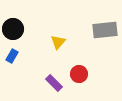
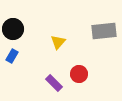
gray rectangle: moved 1 px left, 1 px down
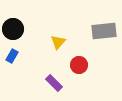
red circle: moved 9 px up
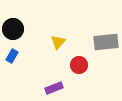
gray rectangle: moved 2 px right, 11 px down
purple rectangle: moved 5 px down; rotated 66 degrees counterclockwise
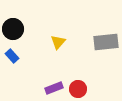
blue rectangle: rotated 72 degrees counterclockwise
red circle: moved 1 px left, 24 px down
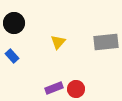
black circle: moved 1 px right, 6 px up
red circle: moved 2 px left
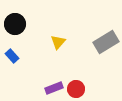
black circle: moved 1 px right, 1 px down
gray rectangle: rotated 25 degrees counterclockwise
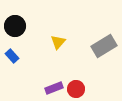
black circle: moved 2 px down
gray rectangle: moved 2 px left, 4 px down
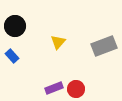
gray rectangle: rotated 10 degrees clockwise
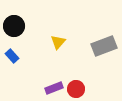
black circle: moved 1 px left
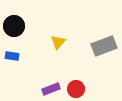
blue rectangle: rotated 40 degrees counterclockwise
purple rectangle: moved 3 px left, 1 px down
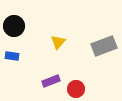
purple rectangle: moved 8 px up
